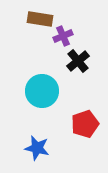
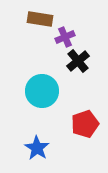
purple cross: moved 2 px right, 1 px down
blue star: rotated 20 degrees clockwise
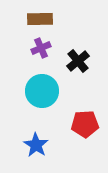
brown rectangle: rotated 10 degrees counterclockwise
purple cross: moved 24 px left, 11 px down
red pentagon: rotated 16 degrees clockwise
blue star: moved 1 px left, 3 px up
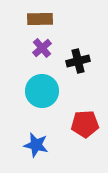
purple cross: moved 1 px right; rotated 18 degrees counterclockwise
black cross: rotated 25 degrees clockwise
blue star: rotated 20 degrees counterclockwise
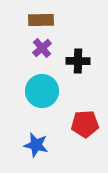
brown rectangle: moved 1 px right, 1 px down
black cross: rotated 15 degrees clockwise
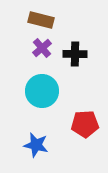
brown rectangle: rotated 15 degrees clockwise
black cross: moved 3 px left, 7 px up
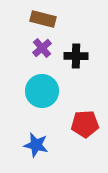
brown rectangle: moved 2 px right, 1 px up
black cross: moved 1 px right, 2 px down
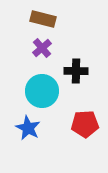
black cross: moved 15 px down
blue star: moved 8 px left, 17 px up; rotated 15 degrees clockwise
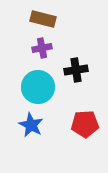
purple cross: rotated 30 degrees clockwise
black cross: moved 1 px up; rotated 10 degrees counterclockwise
cyan circle: moved 4 px left, 4 px up
blue star: moved 3 px right, 3 px up
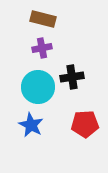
black cross: moved 4 px left, 7 px down
